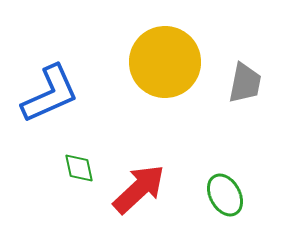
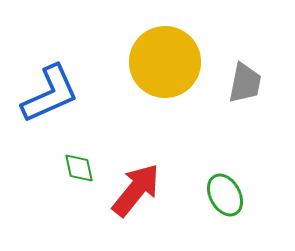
red arrow: moved 3 px left, 1 px down; rotated 8 degrees counterclockwise
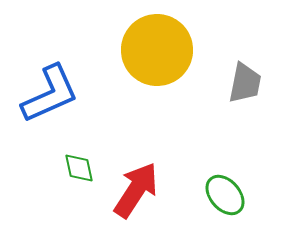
yellow circle: moved 8 px left, 12 px up
red arrow: rotated 6 degrees counterclockwise
green ellipse: rotated 12 degrees counterclockwise
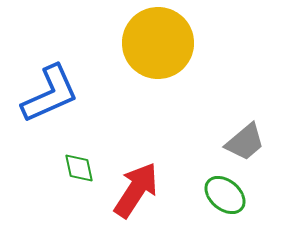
yellow circle: moved 1 px right, 7 px up
gray trapezoid: moved 59 px down; rotated 39 degrees clockwise
green ellipse: rotated 9 degrees counterclockwise
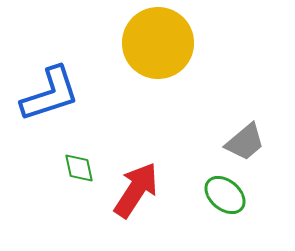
blue L-shape: rotated 6 degrees clockwise
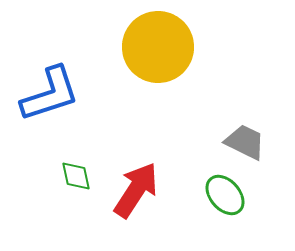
yellow circle: moved 4 px down
gray trapezoid: rotated 114 degrees counterclockwise
green diamond: moved 3 px left, 8 px down
green ellipse: rotated 9 degrees clockwise
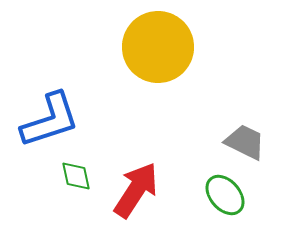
blue L-shape: moved 26 px down
